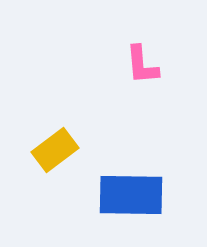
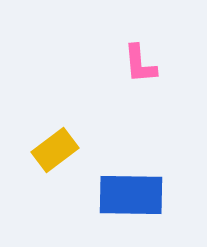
pink L-shape: moved 2 px left, 1 px up
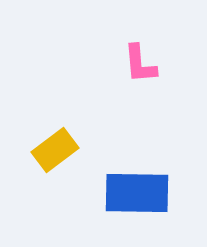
blue rectangle: moved 6 px right, 2 px up
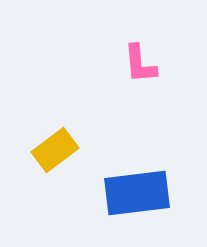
blue rectangle: rotated 8 degrees counterclockwise
